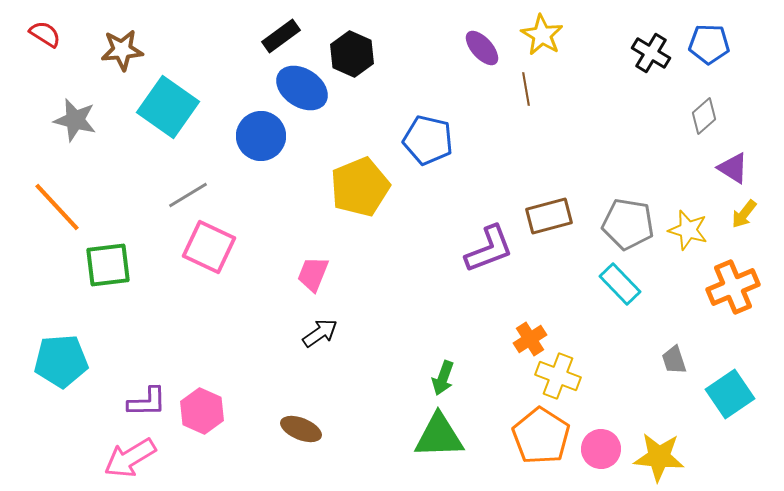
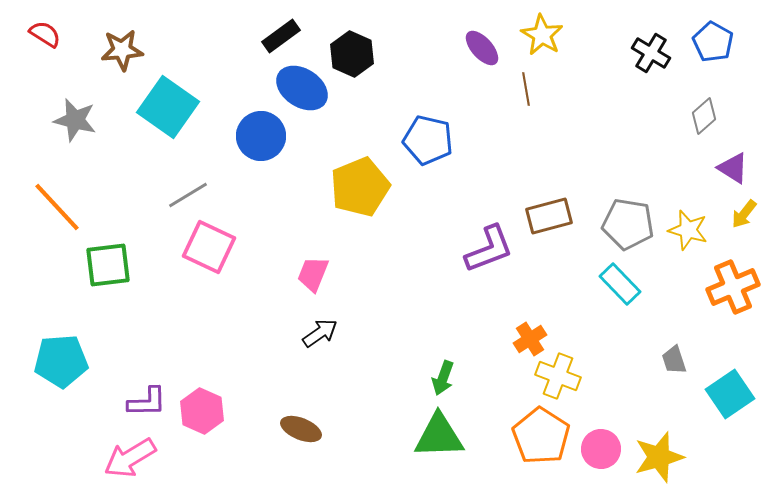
blue pentagon at (709, 44): moved 4 px right, 2 px up; rotated 27 degrees clockwise
yellow star at (659, 457): rotated 21 degrees counterclockwise
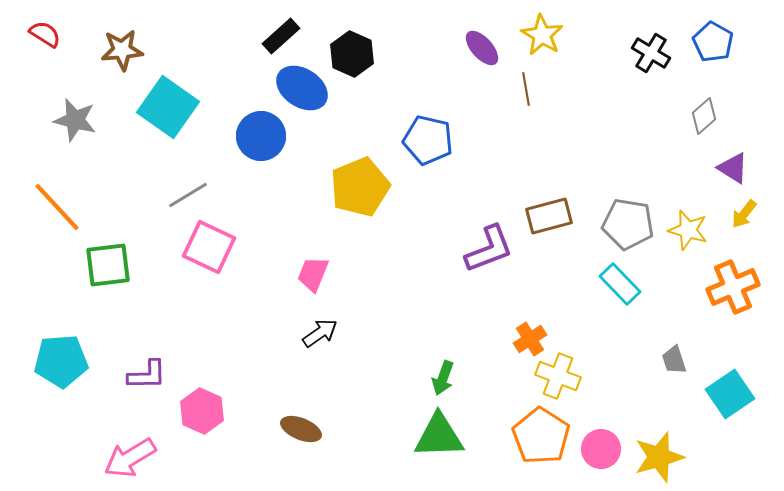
black rectangle at (281, 36): rotated 6 degrees counterclockwise
purple L-shape at (147, 402): moved 27 px up
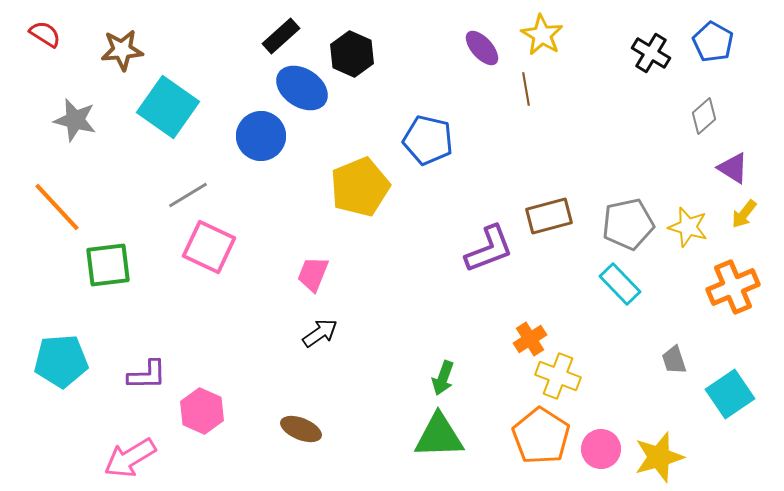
gray pentagon at (628, 224): rotated 21 degrees counterclockwise
yellow star at (688, 230): moved 3 px up
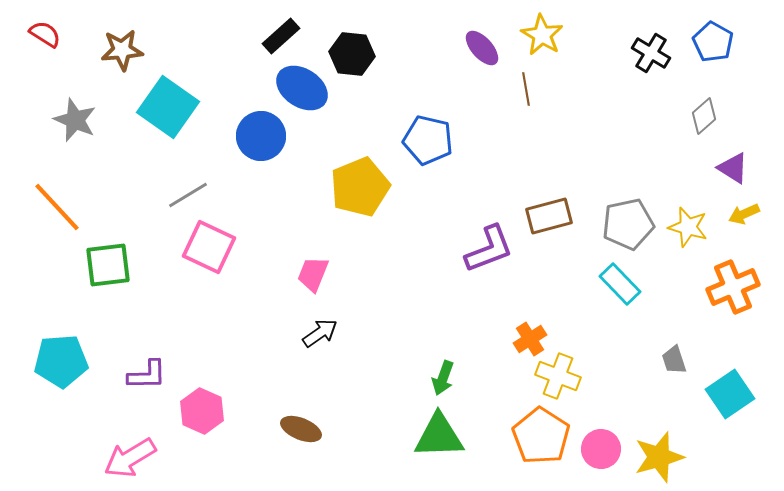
black hexagon at (352, 54): rotated 18 degrees counterclockwise
gray star at (75, 120): rotated 9 degrees clockwise
yellow arrow at (744, 214): rotated 28 degrees clockwise
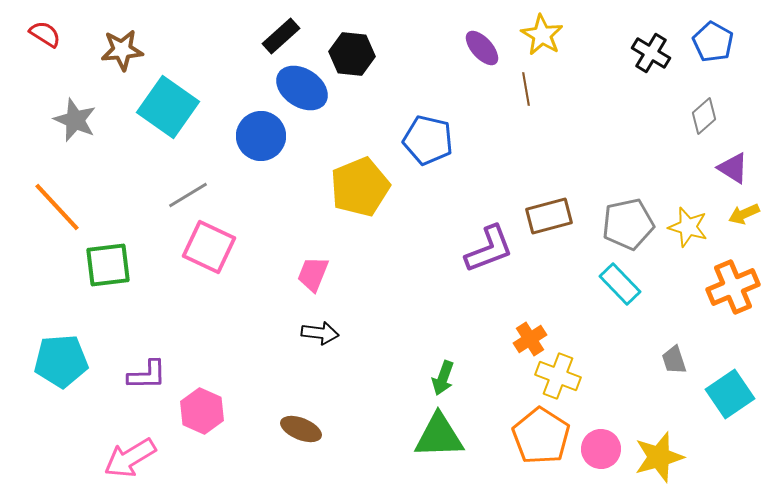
black arrow at (320, 333): rotated 42 degrees clockwise
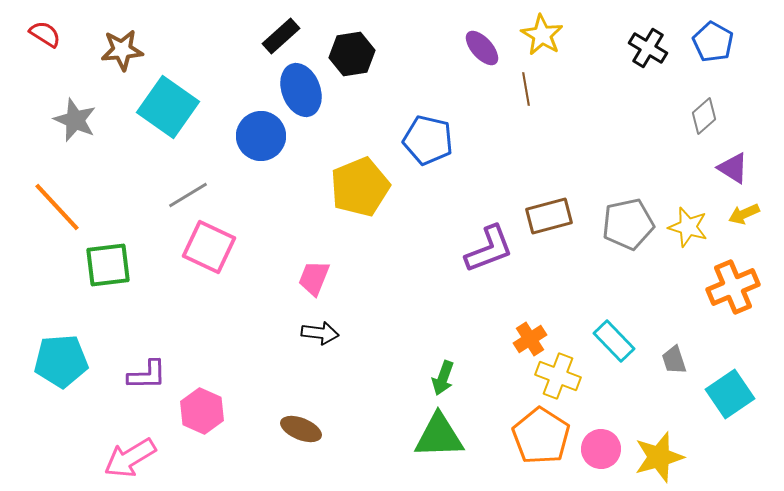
black cross at (651, 53): moved 3 px left, 5 px up
black hexagon at (352, 54): rotated 15 degrees counterclockwise
blue ellipse at (302, 88): moved 1 px left, 2 px down; rotated 36 degrees clockwise
pink trapezoid at (313, 274): moved 1 px right, 4 px down
cyan rectangle at (620, 284): moved 6 px left, 57 px down
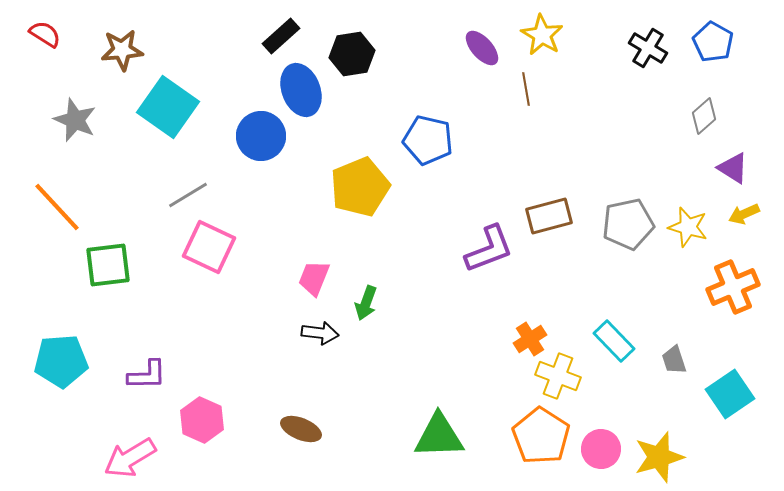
green arrow at (443, 378): moved 77 px left, 75 px up
pink hexagon at (202, 411): moved 9 px down
